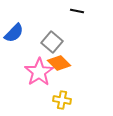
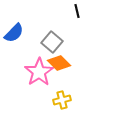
black line: rotated 64 degrees clockwise
yellow cross: rotated 24 degrees counterclockwise
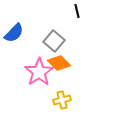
gray square: moved 2 px right, 1 px up
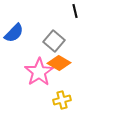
black line: moved 2 px left
orange diamond: rotated 15 degrees counterclockwise
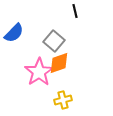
orange diamond: rotated 50 degrees counterclockwise
yellow cross: moved 1 px right
